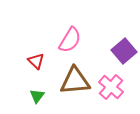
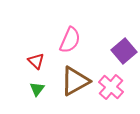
pink semicircle: rotated 8 degrees counterclockwise
brown triangle: rotated 24 degrees counterclockwise
green triangle: moved 7 px up
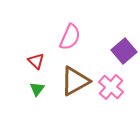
pink semicircle: moved 3 px up
